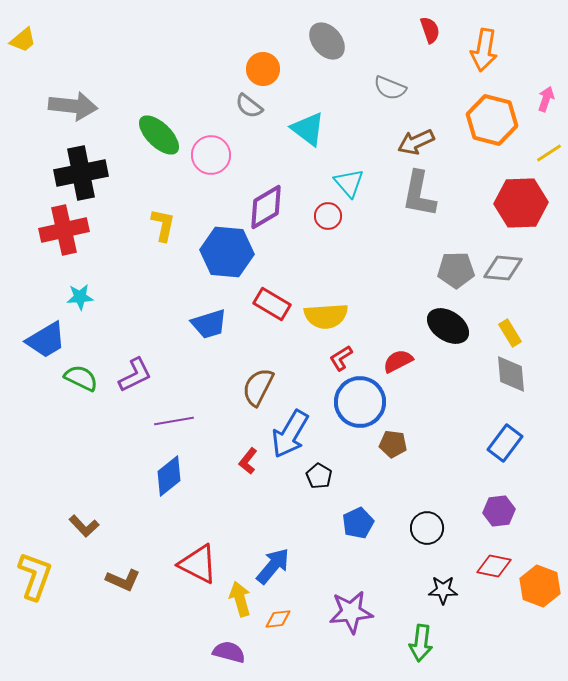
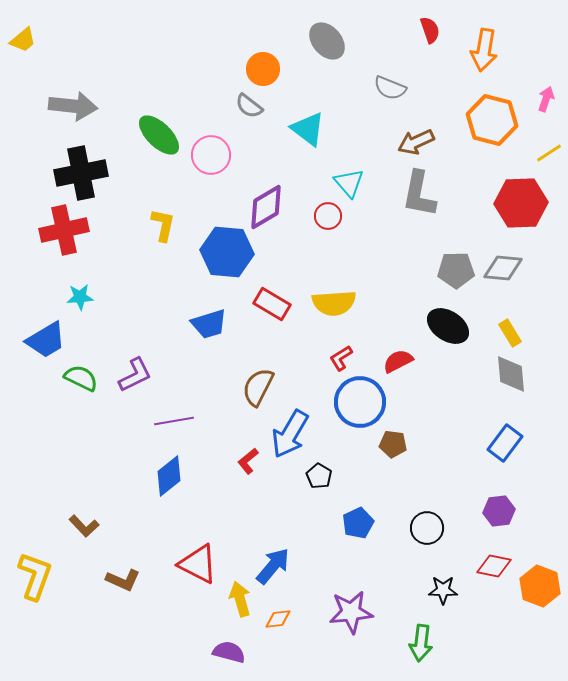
yellow semicircle at (326, 316): moved 8 px right, 13 px up
red L-shape at (248, 461): rotated 12 degrees clockwise
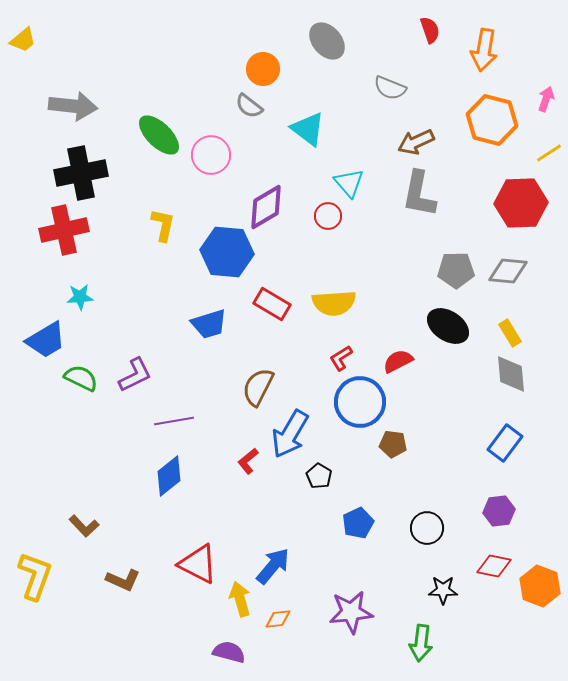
gray diamond at (503, 268): moved 5 px right, 3 px down
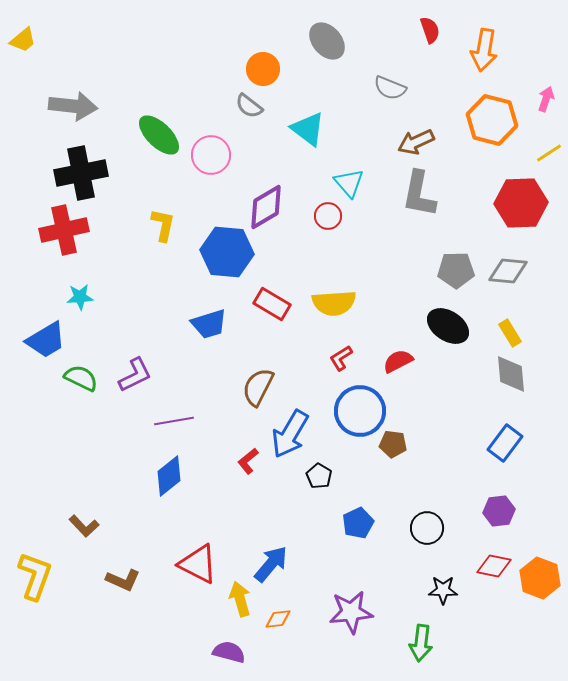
blue circle at (360, 402): moved 9 px down
blue arrow at (273, 566): moved 2 px left, 2 px up
orange hexagon at (540, 586): moved 8 px up
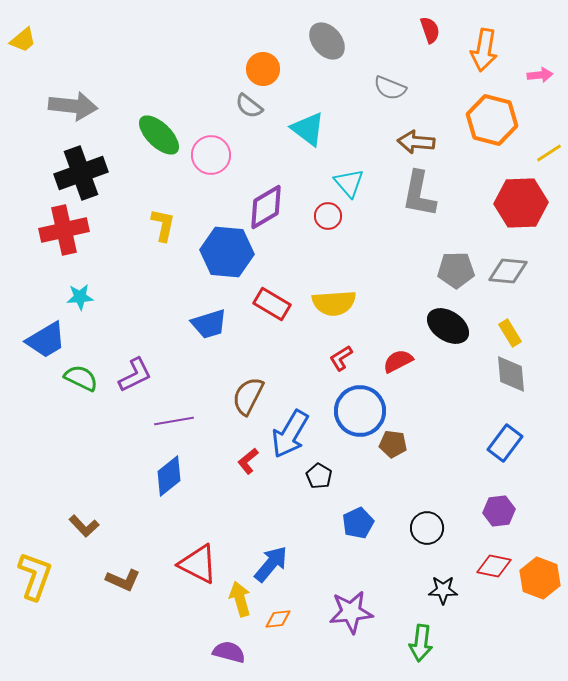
pink arrow at (546, 99): moved 6 px left, 24 px up; rotated 65 degrees clockwise
brown arrow at (416, 142): rotated 30 degrees clockwise
black cross at (81, 173): rotated 9 degrees counterclockwise
brown semicircle at (258, 387): moved 10 px left, 9 px down
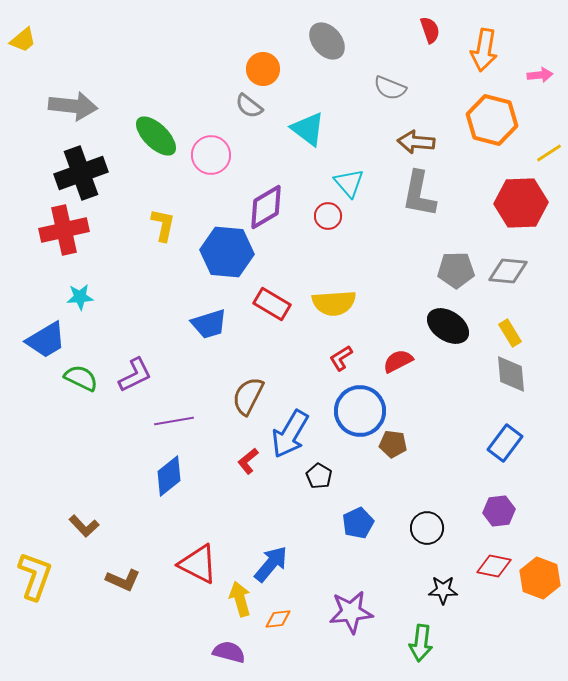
green ellipse at (159, 135): moved 3 px left, 1 px down
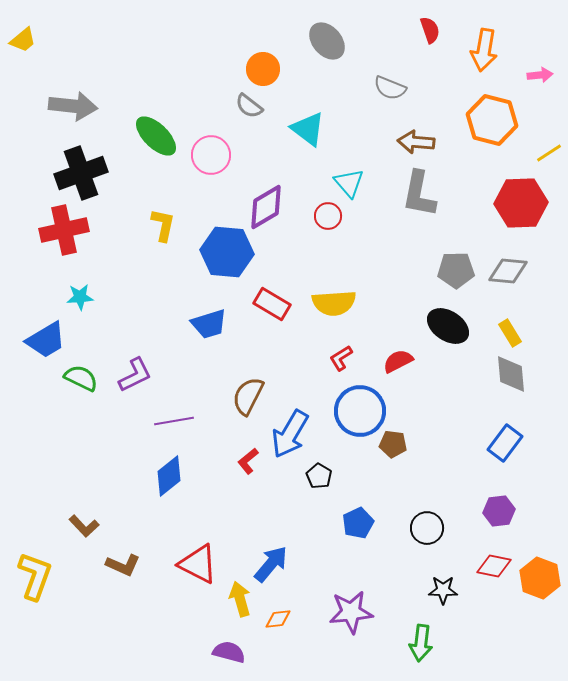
brown L-shape at (123, 580): moved 15 px up
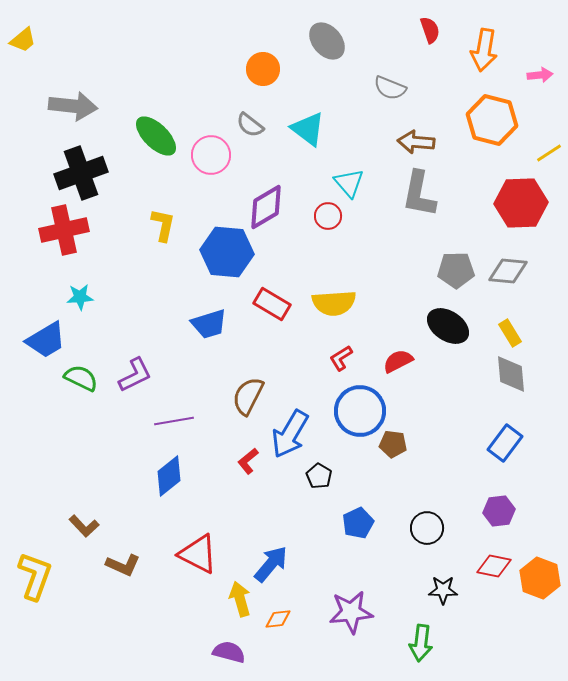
gray semicircle at (249, 106): moved 1 px right, 19 px down
red triangle at (198, 564): moved 10 px up
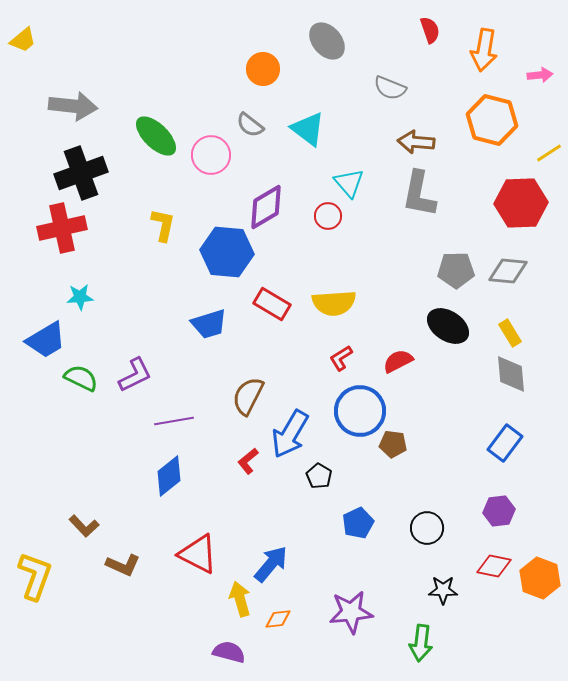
red cross at (64, 230): moved 2 px left, 2 px up
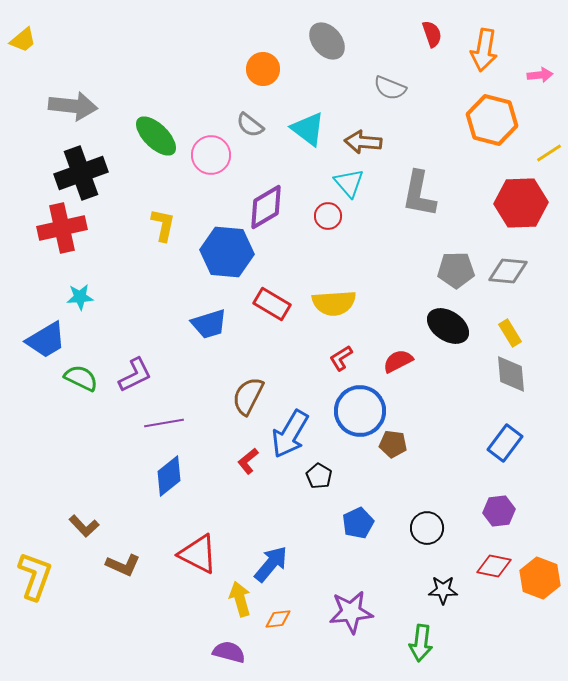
red semicircle at (430, 30): moved 2 px right, 4 px down
brown arrow at (416, 142): moved 53 px left
purple line at (174, 421): moved 10 px left, 2 px down
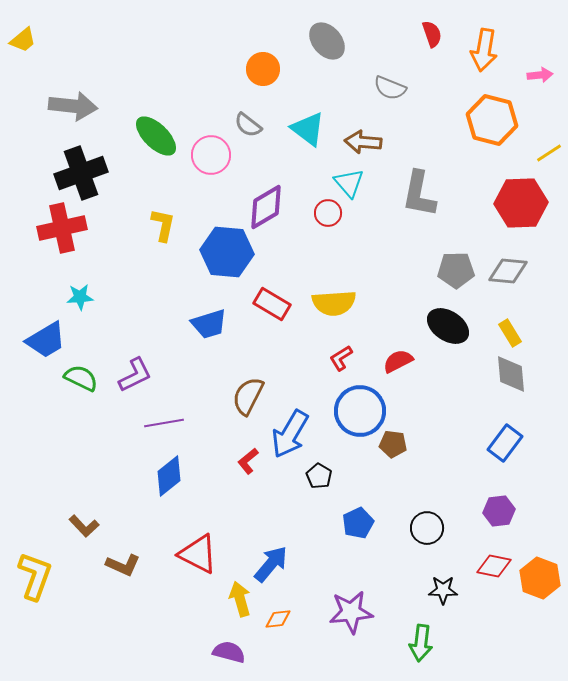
gray semicircle at (250, 125): moved 2 px left
red circle at (328, 216): moved 3 px up
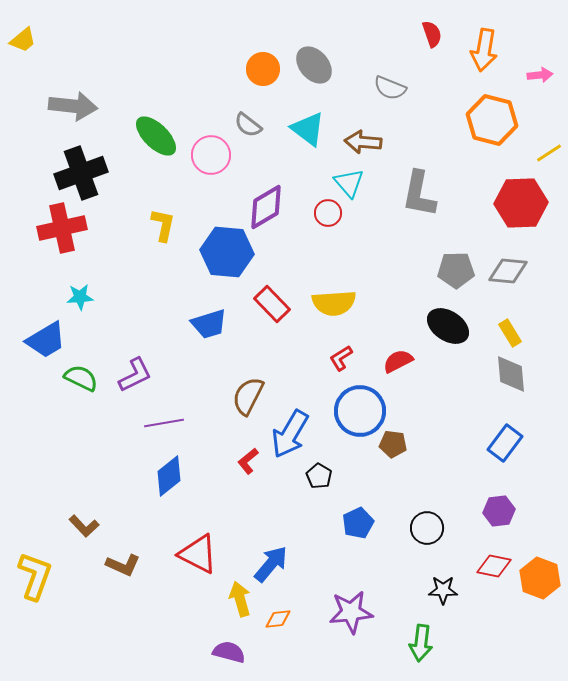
gray ellipse at (327, 41): moved 13 px left, 24 px down
red rectangle at (272, 304): rotated 15 degrees clockwise
